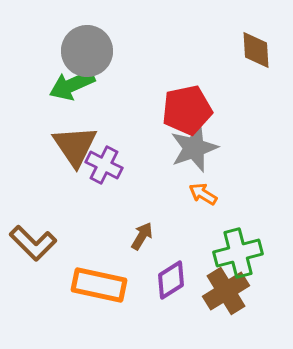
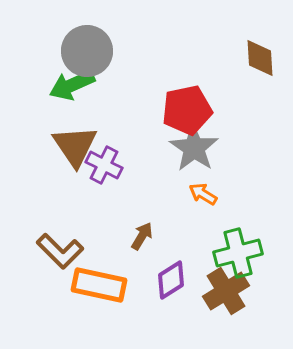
brown diamond: moved 4 px right, 8 px down
gray star: rotated 18 degrees counterclockwise
brown L-shape: moved 27 px right, 8 px down
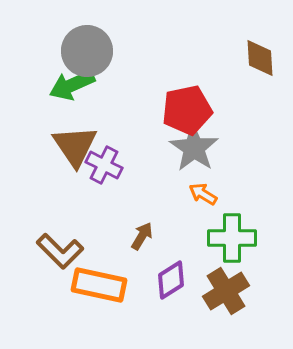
green cross: moved 6 px left, 15 px up; rotated 15 degrees clockwise
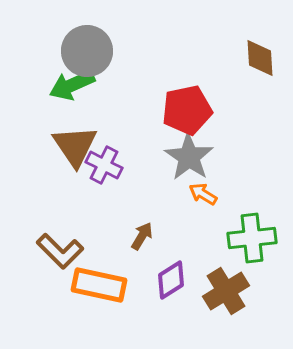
gray star: moved 5 px left, 9 px down
green cross: moved 20 px right; rotated 6 degrees counterclockwise
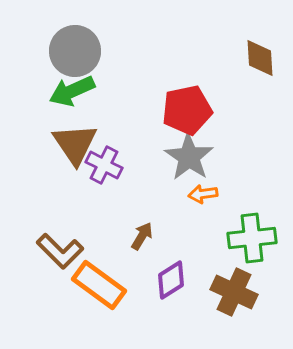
gray circle: moved 12 px left
green arrow: moved 6 px down
brown triangle: moved 2 px up
orange arrow: rotated 40 degrees counterclockwise
orange rectangle: rotated 24 degrees clockwise
brown cross: moved 8 px right, 1 px down; rotated 33 degrees counterclockwise
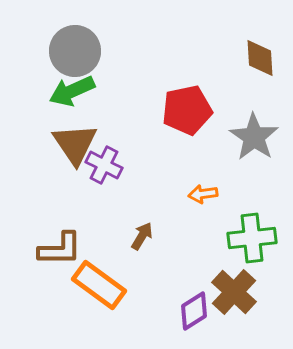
gray star: moved 65 px right, 20 px up
brown L-shape: moved 2 px up; rotated 45 degrees counterclockwise
purple diamond: moved 23 px right, 31 px down
brown cross: rotated 18 degrees clockwise
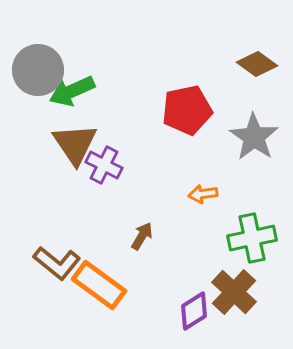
gray circle: moved 37 px left, 19 px down
brown diamond: moved 3 px left, 6 px down; rotated 51 degrees counterclockwise
green cross: rotated 6 degrees counterclockwise
brown L-shape: moved 3 px left, 14 px down; rotated 39 degrees clockwise
